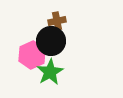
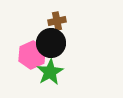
black circle: moved 2 px down
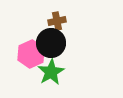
pink hexagon: moved 1 px left, 1 px up
green star: moved 1 px right
